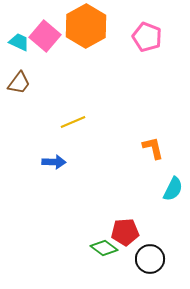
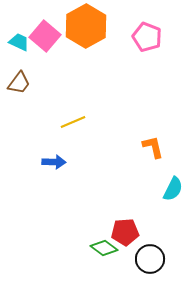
orange L-shape: moved 1 px up
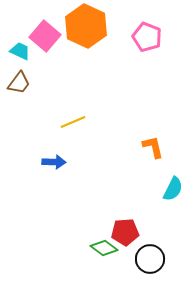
orange hexagon: rotated 6 degrees counterclockwise
cyan trapezoid: moved 1 px right, 9 px down
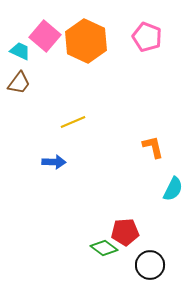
orange hexagon: moved 15 px down
black circle: moved 6 px down
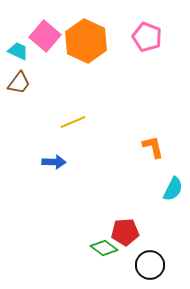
cyan trapezoid: moved 2 px left
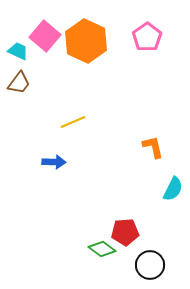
pink pentagon: rotated 16 degrees clockwise
green diamond: moved 2 px left, 1 px down
